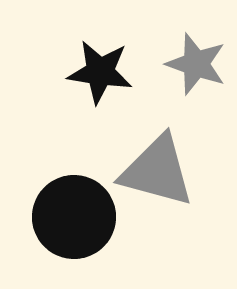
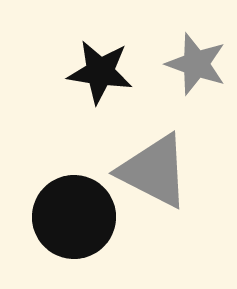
gray triangle: moved 3 px left; rotated 12 degrees clockwise
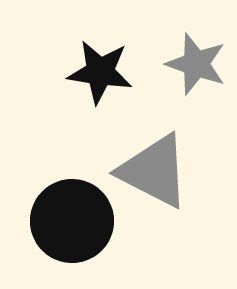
black circle: moved 2 px left, 4 px down
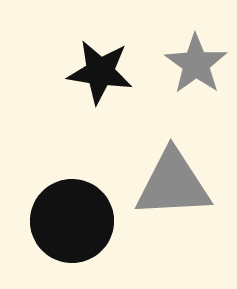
gray star: rotated 16 degrees clockwise
gray triangle: moved 19 px right, 13 px down; rotated 30 degrees counterclockwise
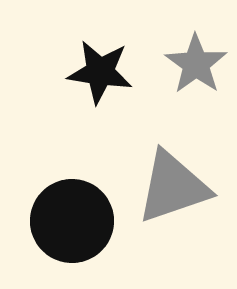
gray triangle: moved 3 px down; rotated 16 degrees counterclockwise
